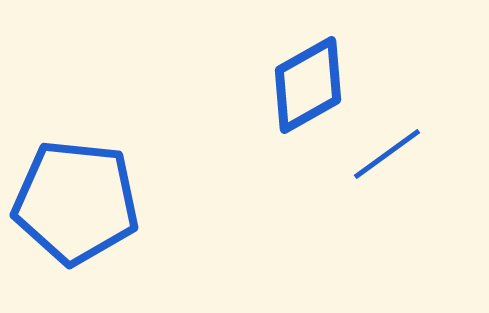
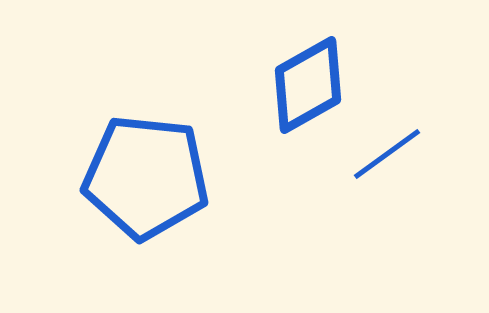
blue pentagon: moved 70 px right, 25 px up
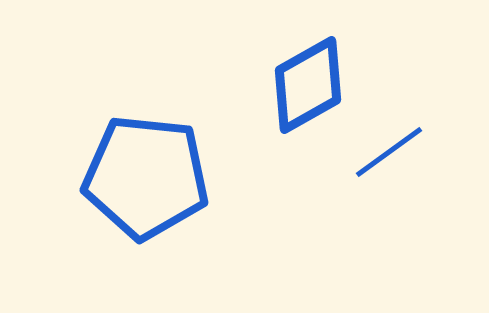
blue line: moved 2 px right, 2 px up
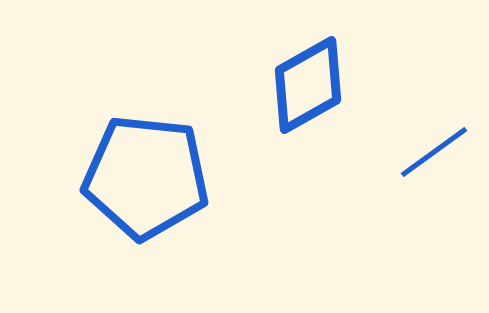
blue line: moved 45 px right
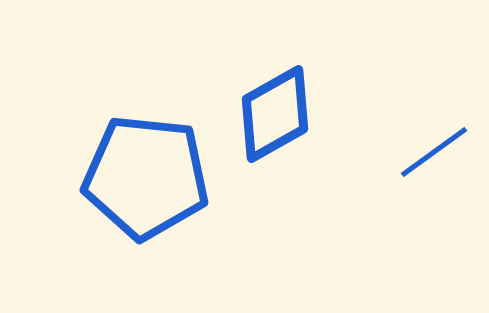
blue diamond: moved 33 px left, 29 px down
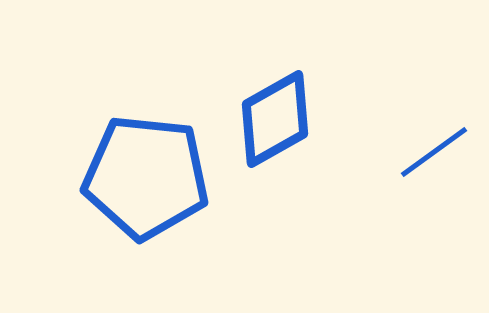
blue diamond: moved 5 px down
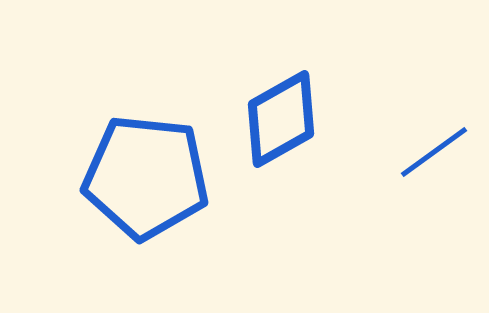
blue diamond: moved 6 px right
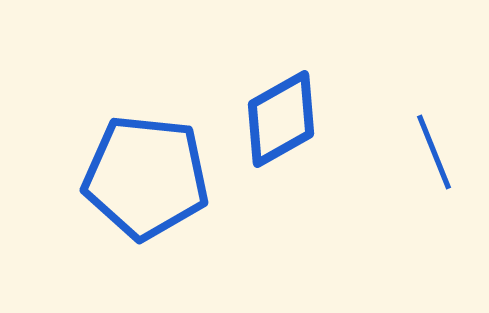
blue line: rotated 76 degrees counterclockwise
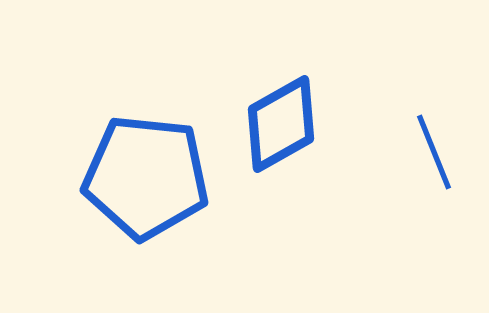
blue diamond: moved 5 px down
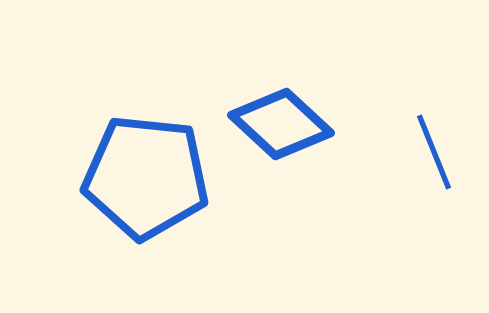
blue diamond: rotated 72 degrees clockwise
